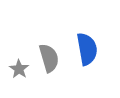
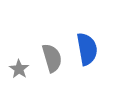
gray semicircle: moved 3 px right
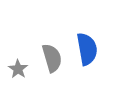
gray star: moved 1 px left
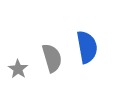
blue semicircle: moved 2 px up
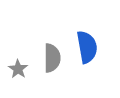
gray semicircle: rotated 16 degrees clockwise
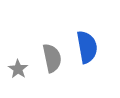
gray semicircle: rotated 12 degrees counterclockwise
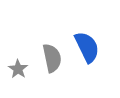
blue semicircle: rotated 16 degrees counterclockwise
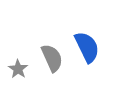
gray semicircle: rotated 12 degrees counterclockwise
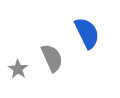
blue semicircle: moved 14 px up
